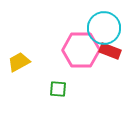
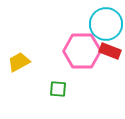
cyan circle: moved 2 px right, 4 px up
pink hexagon: moved 1 px right, 1 px down
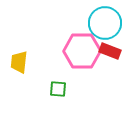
cyan circle: moved 1 px left, 1 px up
yellow trapezoid: rotated 55 degrees counterclockwise
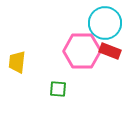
yellow trapezoid: moved 2 px left
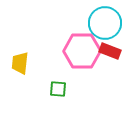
yellow trapezoid: moved 3 px right, 1 px down
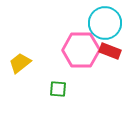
pink hexagon: moved 1 px left, 1 px up
yellow trapezoid: rotated 45 degrees clockwise
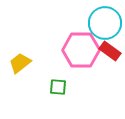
red rectangle: rotated 15 degrees clockwise
green square: moved 2 px up
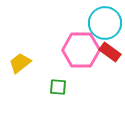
red rectangle: moved 1 px down
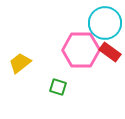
green square: rotated 12 degrees clockwise
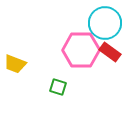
yellow trapezoid: moved 5 px left, 1 px down; rotated 120 degrees counterclockwise
